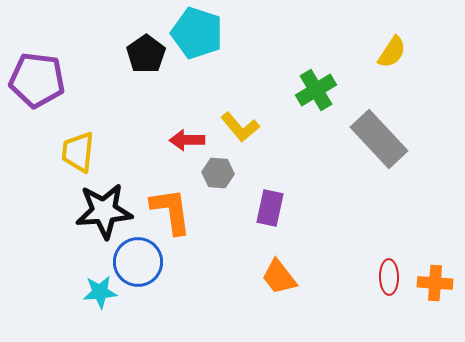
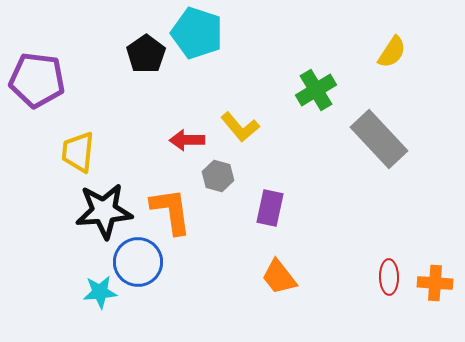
gray hexagon: moved 3 px down; rotated 12 degrees clockwise
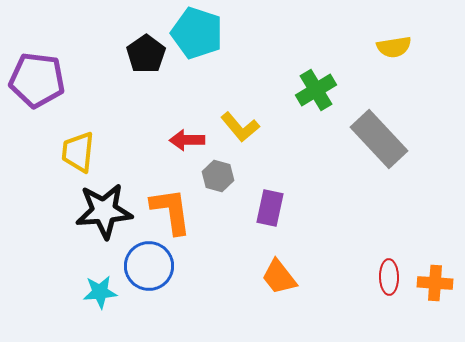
yellow semicircle: moved 2 px right, 5 px up; rotated 48 degrees clockwise
blue circle: moved 11 px right, 4 px down
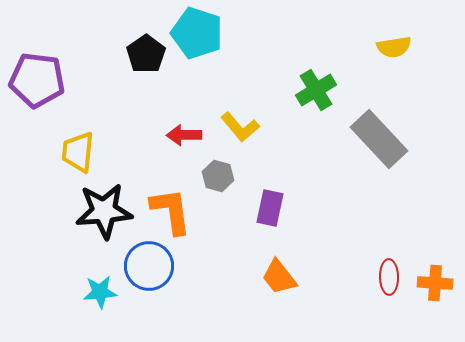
red arrow: moved 3 px left, 5 px up
